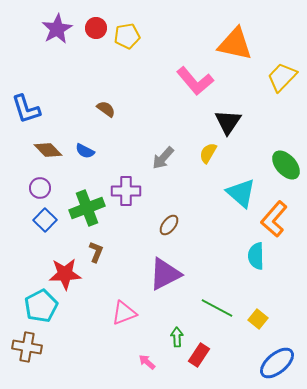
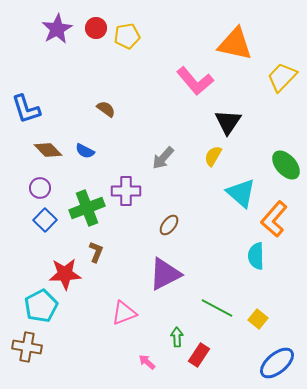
yellow semicircle: moved 5 px right, 3 px down
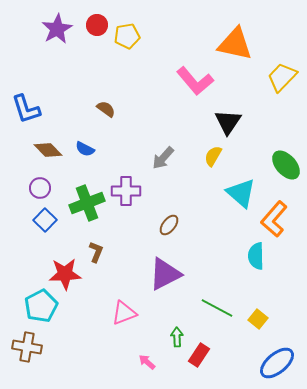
red circle: moved 1 px right, 3 px up
blue semicircle: moved 2 px up
green cross: moved 5 px up
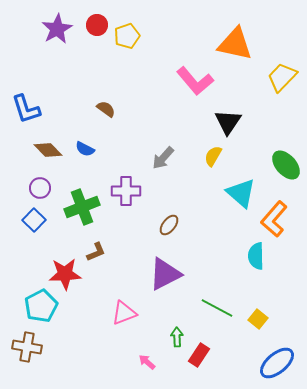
yellow pentagon: rotated 10 degrees counterclockwise
green cross: moved 5 px left, 4 px down
blue square: moved 11 px left
brown L-shape: rotated 45 degrees clockwise
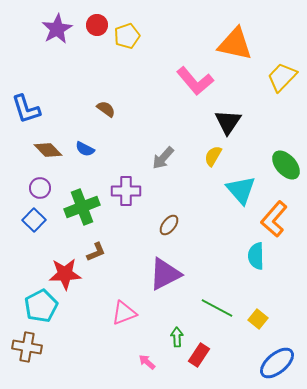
cyan triangle: moved 3 px up; rotated 8 degrees clockwise
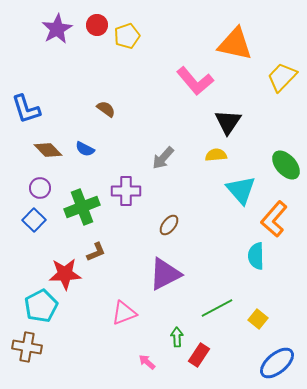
yellow semicircle: moved 3 px right, 1 px up; rotated 55 degrees clockwise
green line: rotated 56 degrees counterclockwise
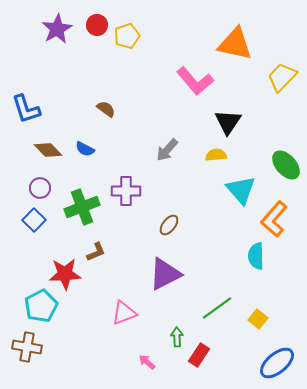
gray arrow: moved 4 px right, 8 px up
green line: rotated 8 degrees counterclockwise
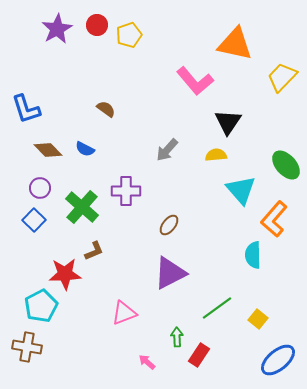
yellow pentagon: moved 2 px right, 1 px up
green cross: rotated 28 degrees counterclockwise
brown L-shape: moved 2 px left, 1 px up
cyan semicircle: moved 3 px left, 1 px up
purple triangle: moved 5 px right, 1 px up
blue ellipse: moved 1 px right, 3 px up
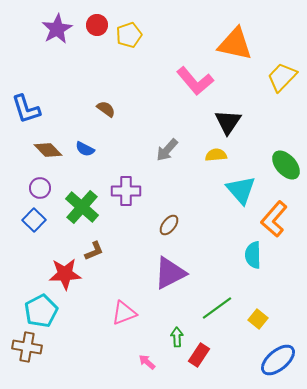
cyan pentagon: moved 5 px down
